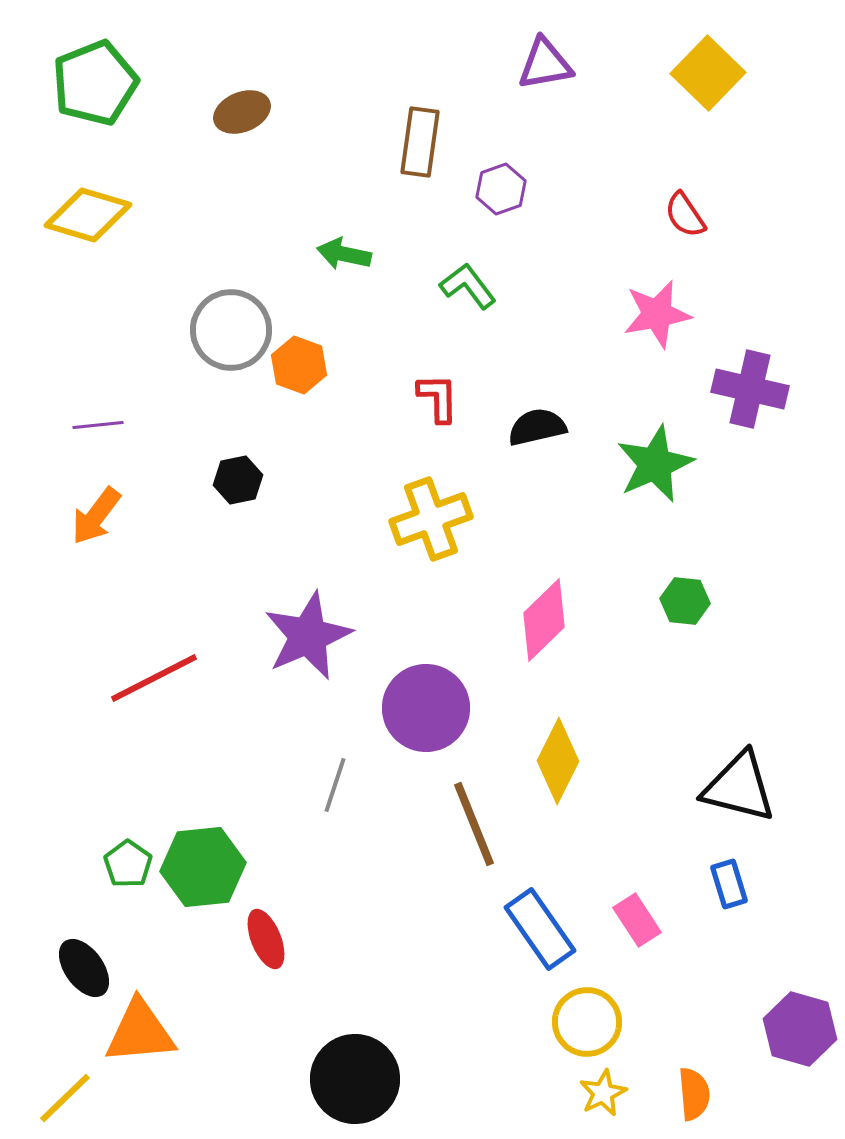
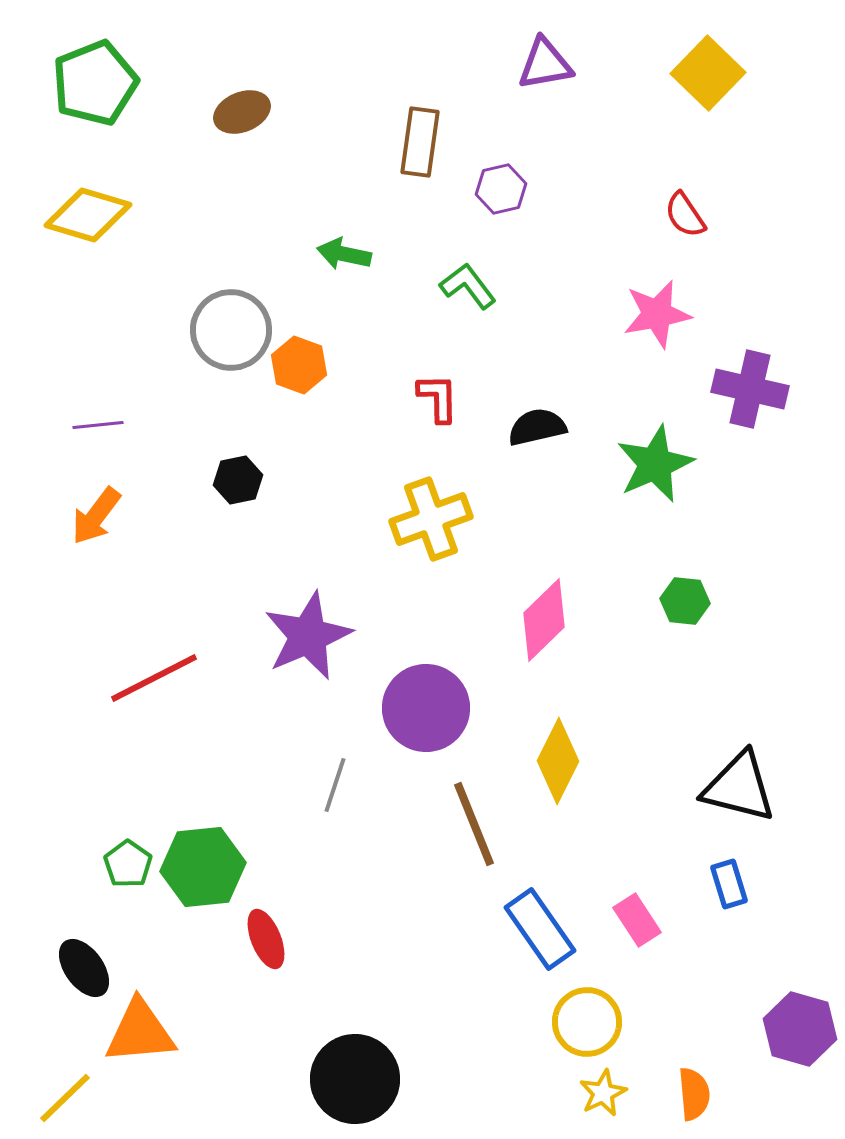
purple hexagon at (501, 189): rotated 6 degrees clockwise
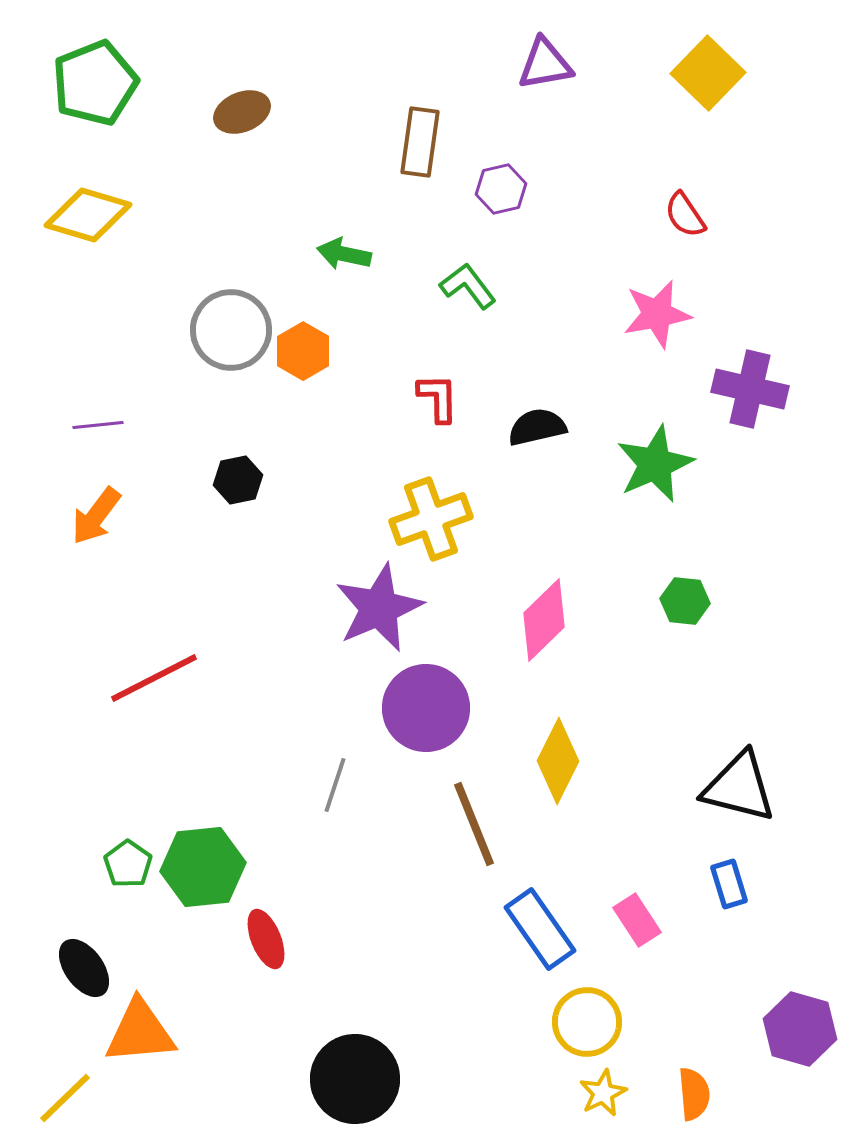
orange hexagon at (299, 365): moved 4 px right, 14 px up; rotated 10 degrees clockwise
purple star at (308, 636): moved 71 px right, 28 px up
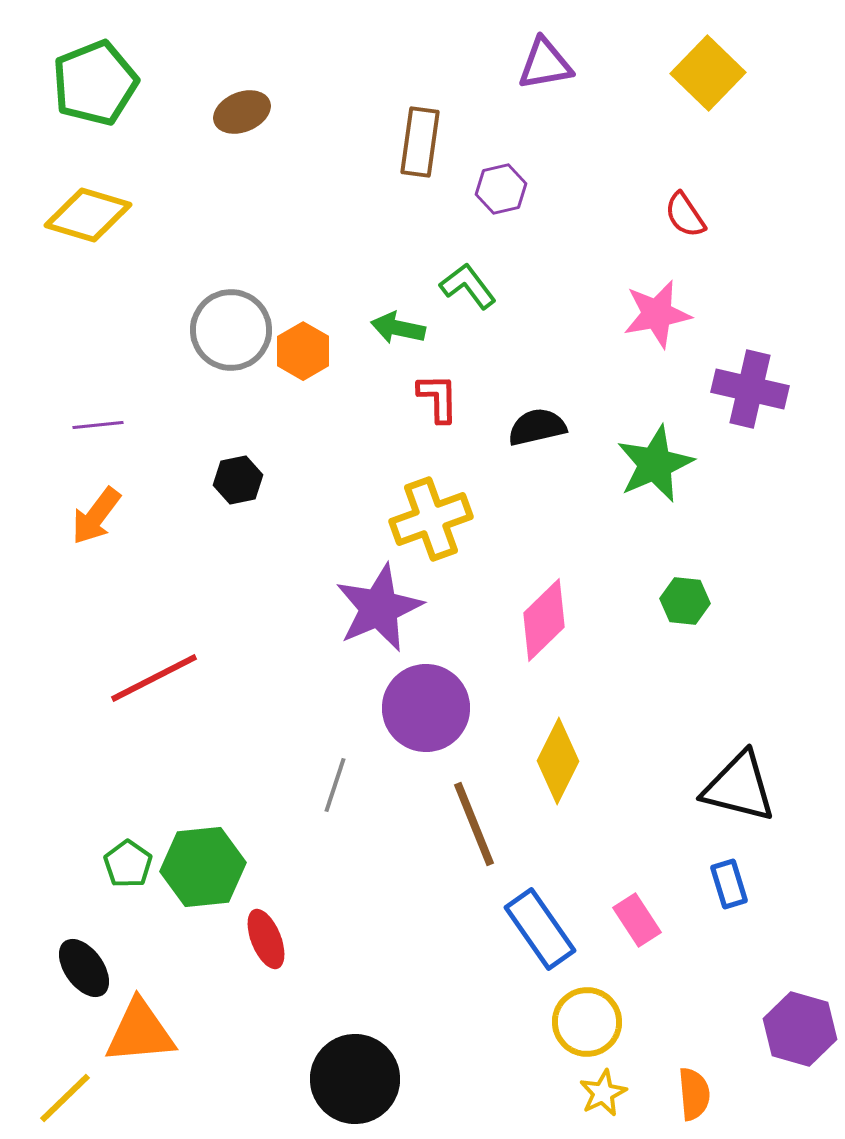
green arrow at (344, 254): moved 54 px right, 74 px down
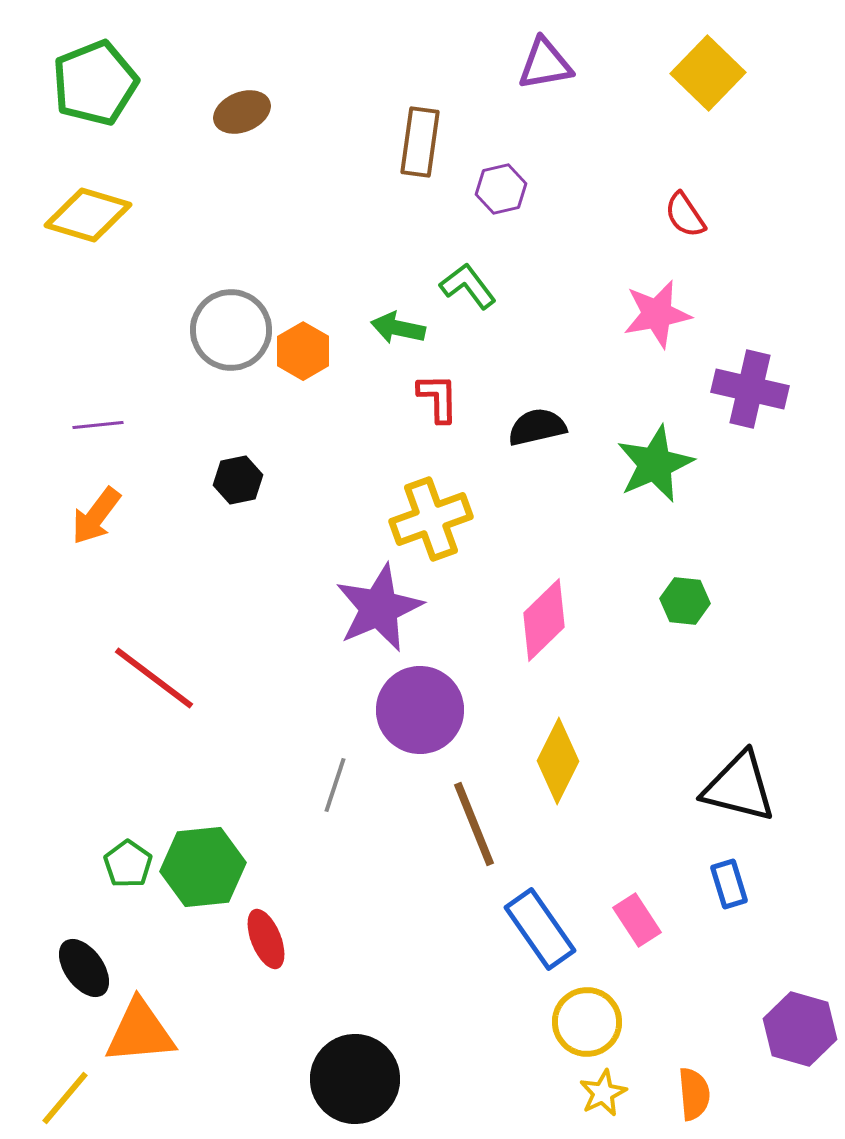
red line at (154, 678): rotated 64 degrees clockwise
purple circle at (426, 708): moved 6 px left, 2 px down
yellow line at (65, 1098): rotated 6 degrees counterclockwise
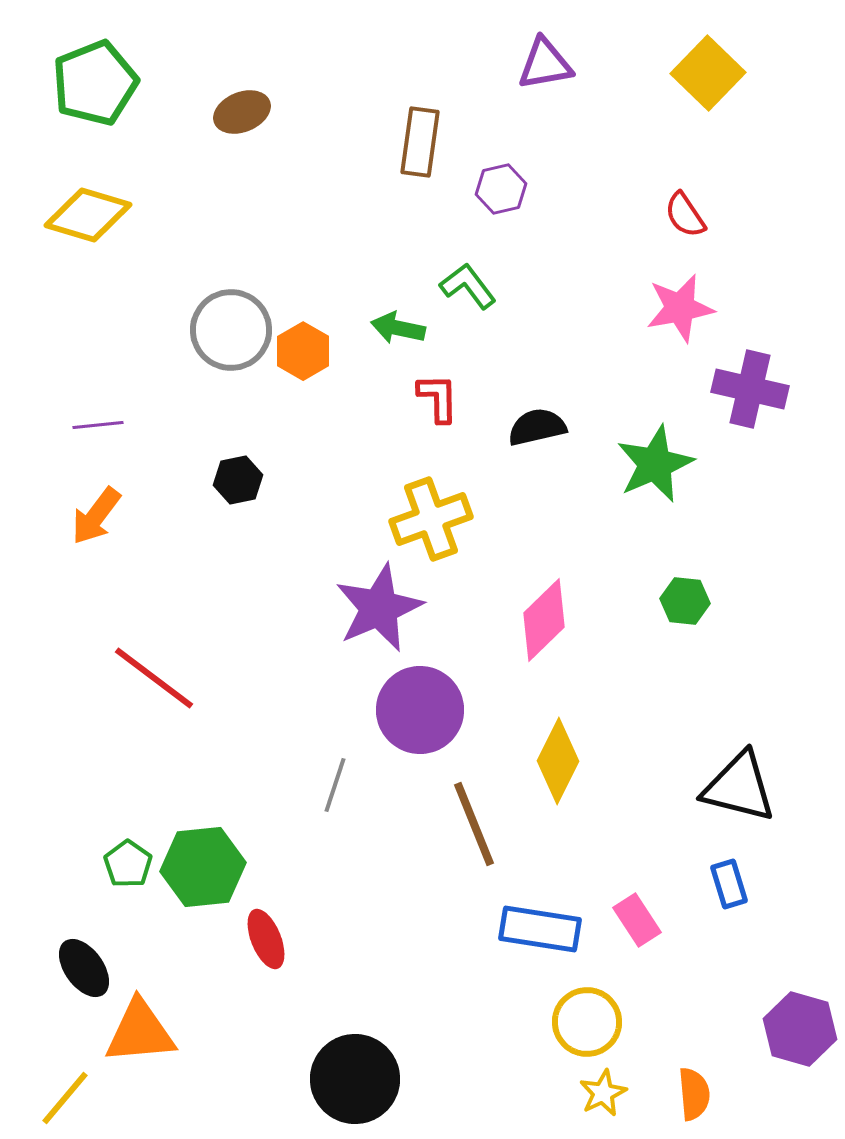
pink star at (657, 314): moved 23 px right, 6 px up
blue rectangle at (540, 929): rotated 46 degrees counterclockwise
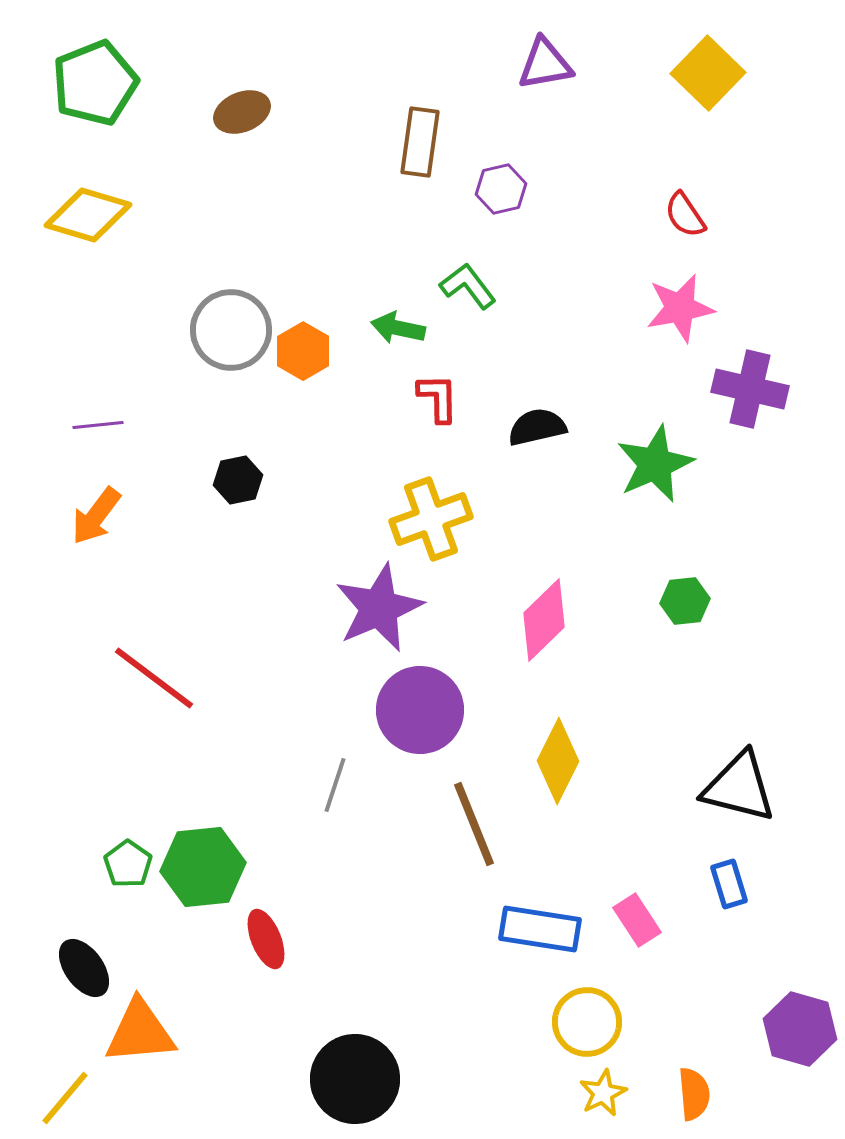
green hexagon at (685, 601): rotated 12 degrees counterclockwise
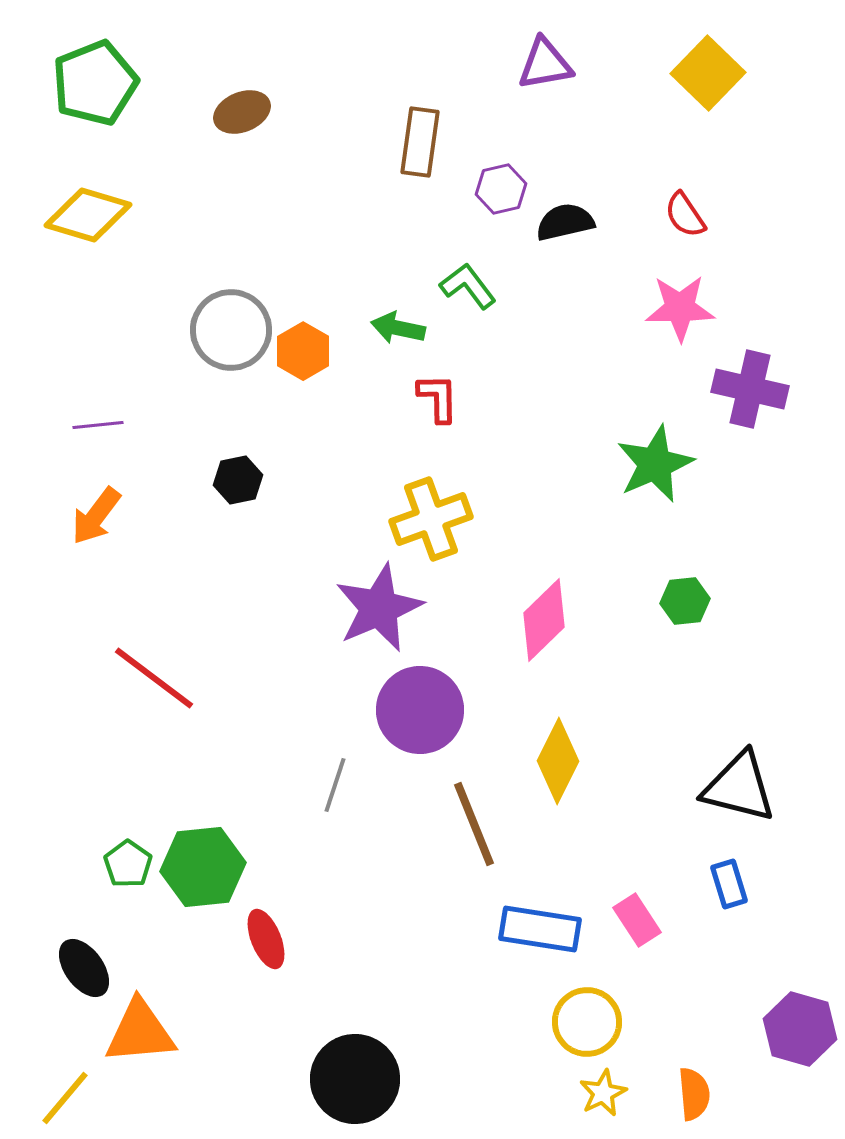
pink star at (680, 308): rotated 10 degrees clockwise
black semicircle at (537, 427): moved 28 px right, 205 px up
